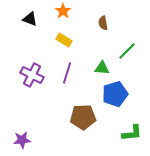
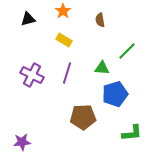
black triangle: moved 2 px left; rotated 35 degrees counterclockwise
brown semicircle: moved 3 px left, 3 px up
purple star: moved 2 px down
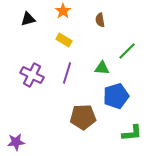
blue pentagon: moved 1 px right, 2 px down
purple star: moved 6 px left
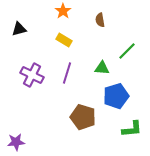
black triangle: moved 9 px left, 10 px down
brown pentagon: rotated 20 degrees clockwise
green L-shape: moved 4 px up
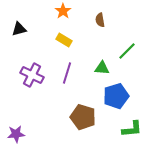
purple star: moved 8 px up
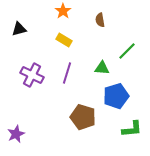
purple star: rotated 18 degrees counterclockwise
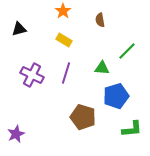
purple line: moved 1 px left
